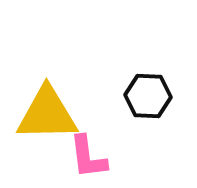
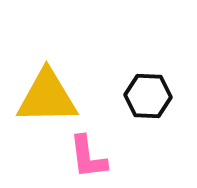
yellow triangle: moved 17 px up
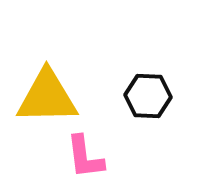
pink L-shape: moved 3 px left
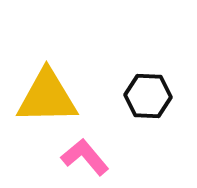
pink L-shape: rotated 147 degrees clockwise
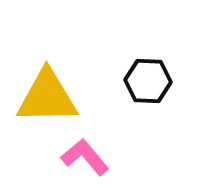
black hexagon: moved 15 px up
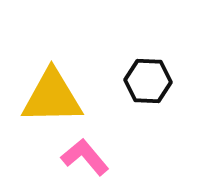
yellow triangle: moved 5 px right
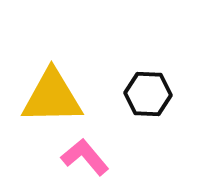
black hexagon: moved 13 px down
